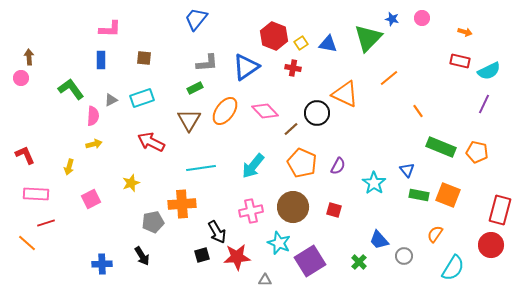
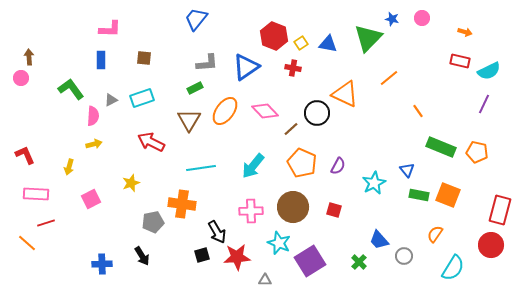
cyan star at (374, 183): rotated 10 degrees clockwise
orange cross at (182, 204): rotated 12 degrees clockwise
pink cross at (251, 211): rotated 10 degrees clockwise
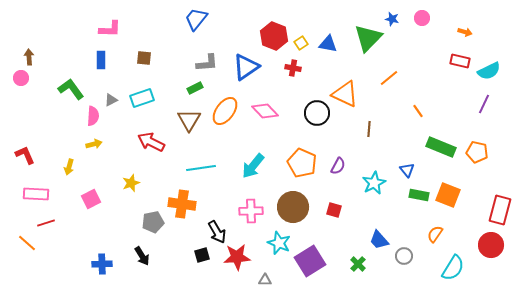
brown line at (291, 129): moved 78 px right; rotated 42 degrees counterclockwise
green cross at (359, 262): moved 1 px left, 2 px down
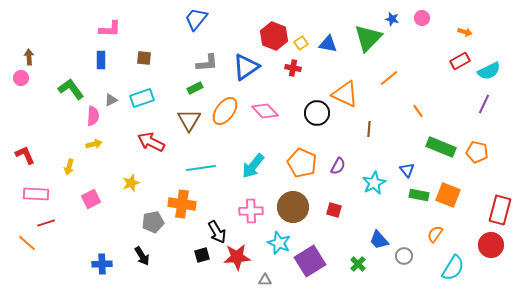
red rectangle at (460, 61): rotated 42 degrees counterclockwise
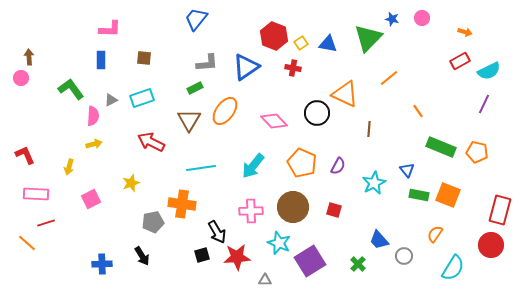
pink diamond at (265, 111): moved 9 px right, 10 px down
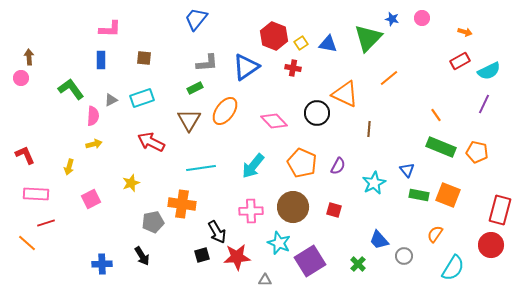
orange line at (418, 111): moved 18 px right, 4 px down
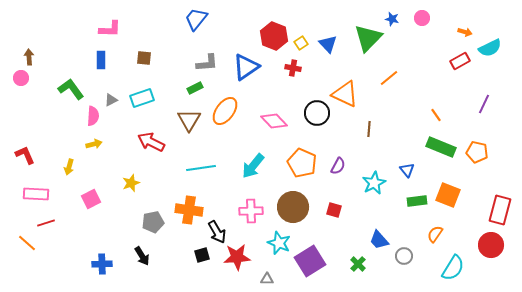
blue triangle at (328, 44): rotated 36 degrees clockwise
cyan semicircle at (489, 71): moved 1 px right, 23 px up
green rectangle at (419, 195): moved 2 px left, 6 px down; rotated 18 degrees counterclockwise
orange cross at (182, 204): moved 7 px right, 6 px down
gray triangle at (265, 280): moved 2 px right, 1 px up
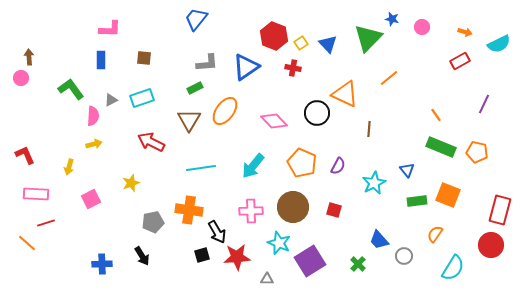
pink circle at (422, 18): moved 9 px down
cyan semicircle at (490, 48): moved 9 px right, 4 px up
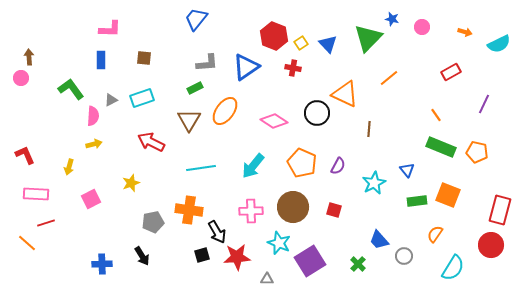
red rectangle at (460, 61): moved 9 px left, 11 px down
pink diamond at (274, 121): rotated 12 degrees counterclockwise
